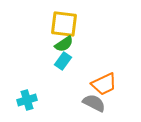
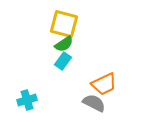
yellow square: rotated 8 degrees clockwise
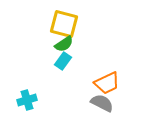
orange trapezoid: moved 3 px right, 1 px up
gray semicircle: moved 8 px right
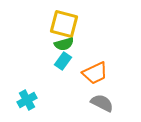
green semicircle: rotated 18 degrees clockwise
orange trapezoid: moved 12 px left, 10 px up
cyan cross: rotated 12 degrees counterclockwise
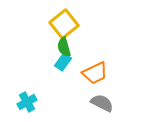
yellow square: rotated 36 degrees clockwise
green semicircle: moved 3 px down; rotated 90 degrees clockwise
cyan rectangle: moved 1 px down
cyan cross: moved 2 px down
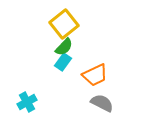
green semicircle: rotated 120 degrees counterclockwise
orange trapezoid: moved 2 px down
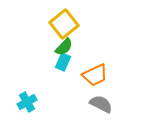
cyan rectangle: rotated 12 degrees counterclockwise
gray semicircle: moved 1 px left, 1 px down
